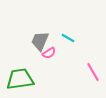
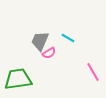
green trapezoid: moved 2 px left
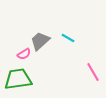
gray trapezoid: rotated 25 degrees clockwise
pink semicircle: moved 25 px left, 1 px down
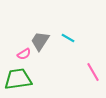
gray trapezoid: rotated 15 degrees counterclockwise
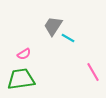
gray trapezoid: moved 13 px right, 15 px up
green trapezoid: moved 3 px right
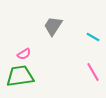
cyan line: moved 25 px right, 1 px up
green trapezoid: moved 1 px left, 3 px up
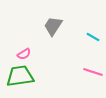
pink line: rotated 42 degrees counterclockwise
